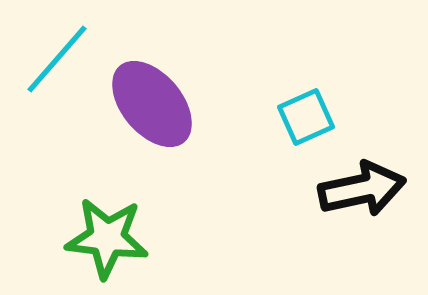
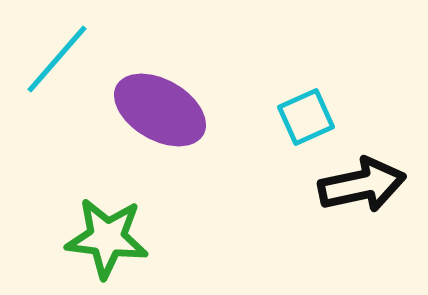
purple ellipse: moved 8 px right, 6 px down; rotated 20 degrees counterclockwise
black arrow: moved 4 px up
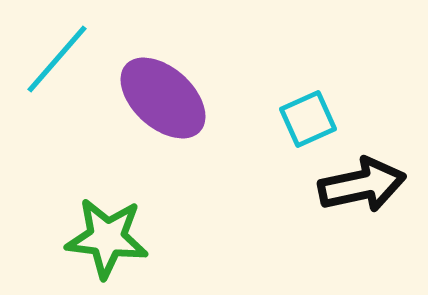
purple ellipse: moved 3 px right, 12 px up; rotated 12 degrees clockwise
cyan square: moved 2 px right, 2 px down
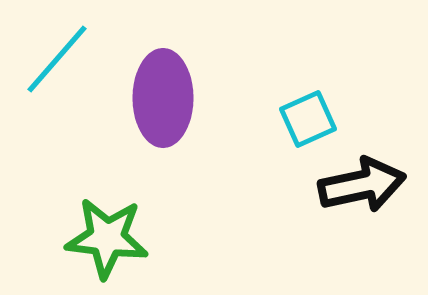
purple ellipse: rotated 48 degrees clockwise
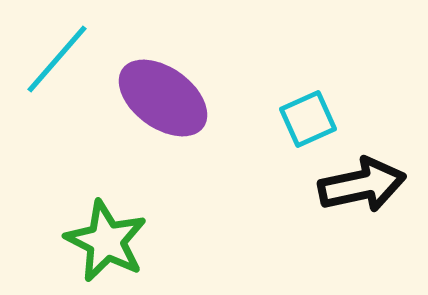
purple ellipse: rotated 54 degrees counterclockwise
green star: moved 1 px left, 3 px down; rotated 20 degrees clockwise
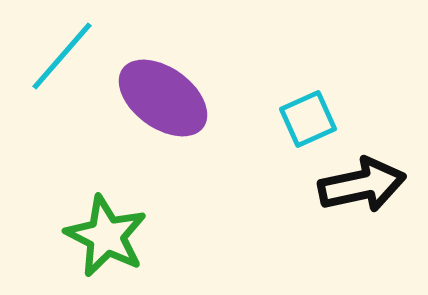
cyan line: moved 5 px right, 3 px up
green star: moved 5 px up
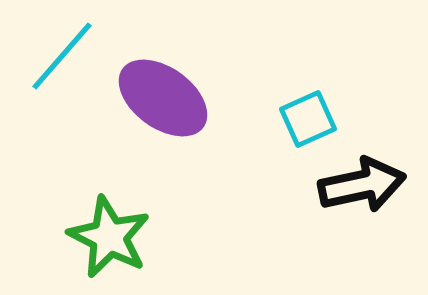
green star: moved 3 px right, 1 px down
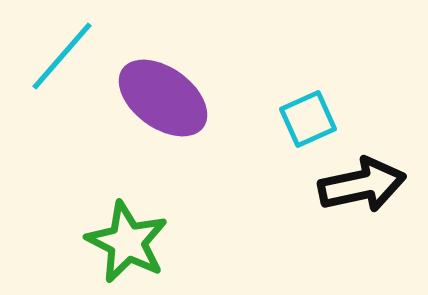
green star: moved 18 px right, 5 px down
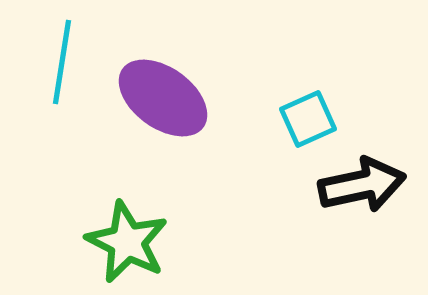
cyan line: moved 6 px down; rotated 32 degrees counterclockwise
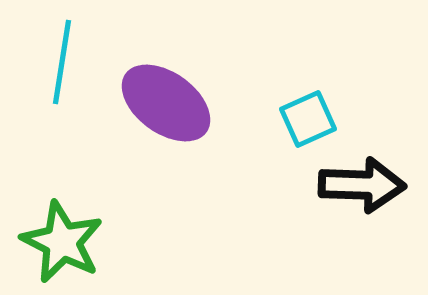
purple ellipse: moved 3 px right, 5 px down
black arrow: rotated 14 degrees clockwise
green star: moved 65 px left
